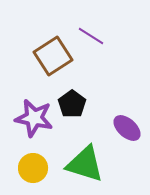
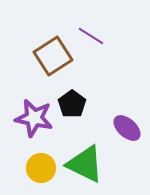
green triangle: rotated 9 degrees clockwise
yellow circle: moved 8 px right
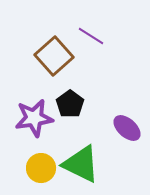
brown square: moved 1 px right; rotated 9 degrees counterclockwise
black pentagon: moved 2 px left
purple star: rotated 21 degrees counterclockwise
green triangle: moved 4 px left
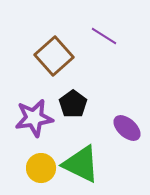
purple line: moved 13 px right
black pentagon: moved 3 px right
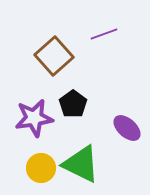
purple line: moved 2 px up; rotated 52 degrees counterclockwise
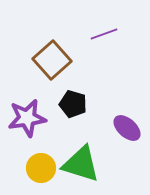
brown square: moved 2 px left, 4 px down
black pentagon: rotated 20 degrees counterclockwise
purple star: moved 7 px left
green triangle: rotated 9 degrees counterclockwise
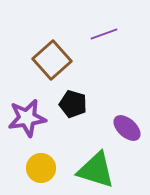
green triangle: moved 15 px right, 6 px down
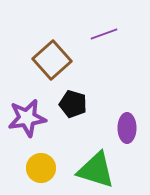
purple ellipse: rotated 48 degrees clockwise
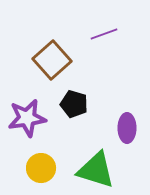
black pentagon: moved 1 px right
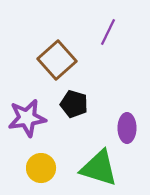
purple line: moved 4 px right, 2 px up; rotated 44 degrees counterclockwise
brown square: moved 5 px right
green triangle: moved 3 px right, 2 px up
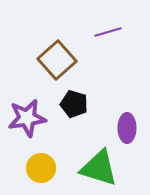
purple line: rotated 48 degrees clockwise
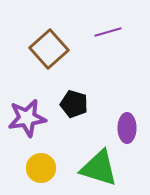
brown square: moved 8 px left, 11 px up
